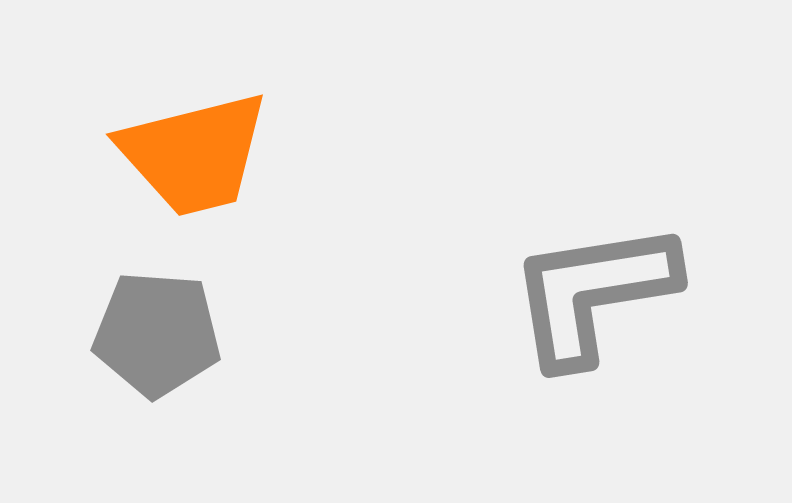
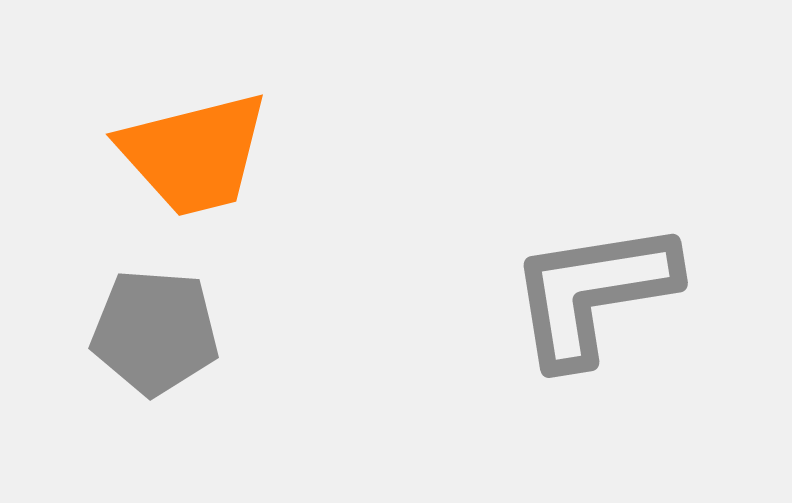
gray pentagon: moved 2 px left, 2 px up
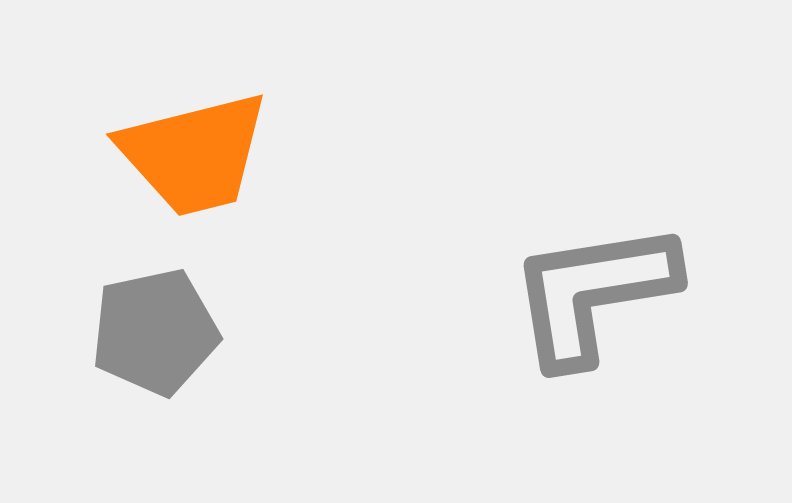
gray pentagon: rotated 16 degrees counterclockwise
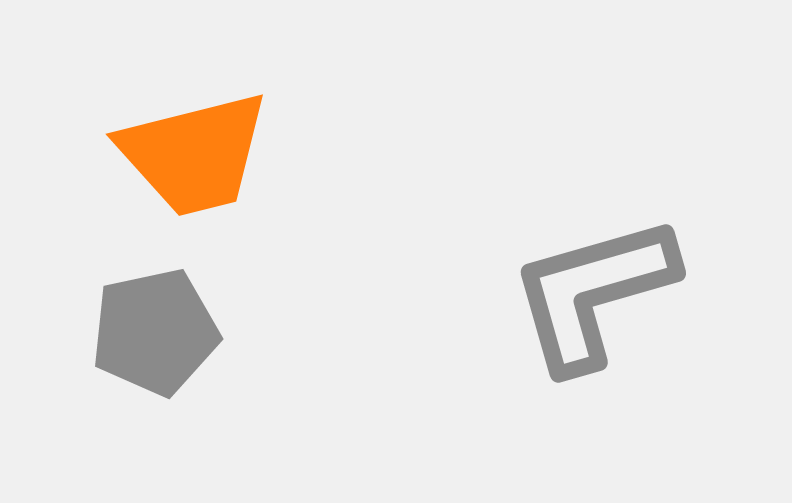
gray L-shape: rotated 7 degrees counterclockwise
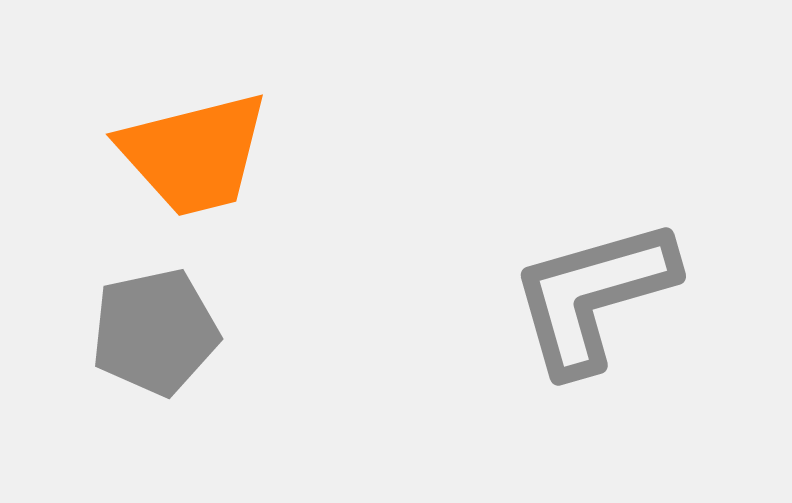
gray L-shape: moved 3 px down
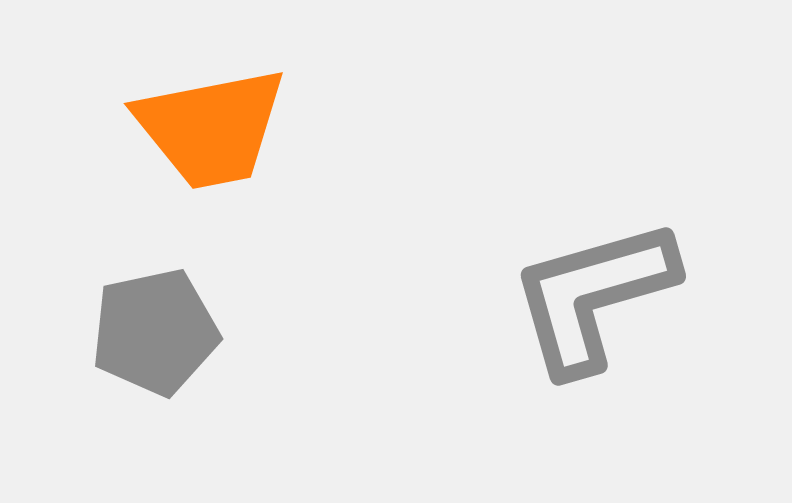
orange trapezoid: moved 17 px right, 26 px up; rotated 3 degrees clockwise
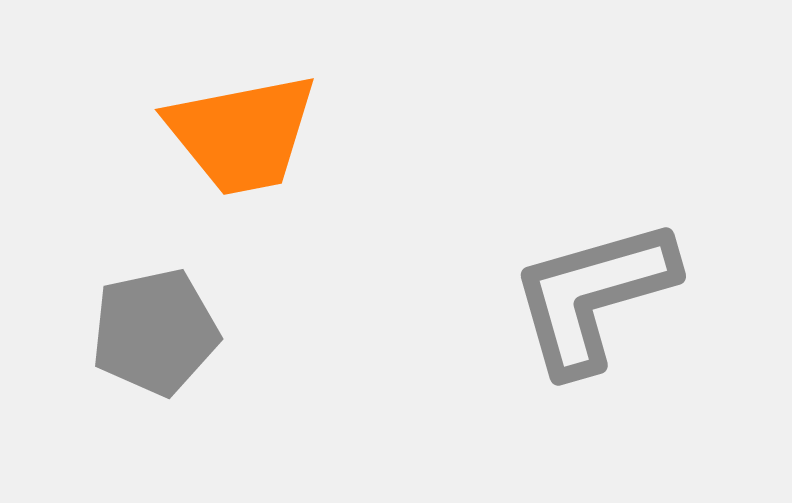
orange trapezoid: moved 31 px right, 6 px down
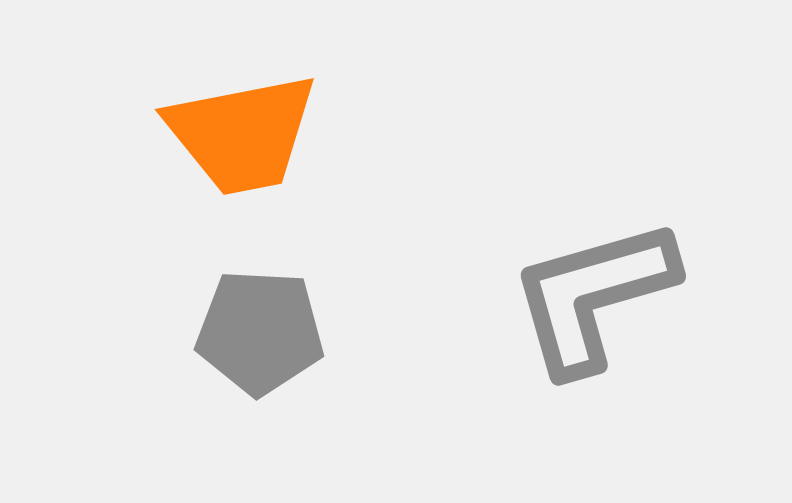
gray pentagon: moved 105 px right; rotated 15 degrees clockwise
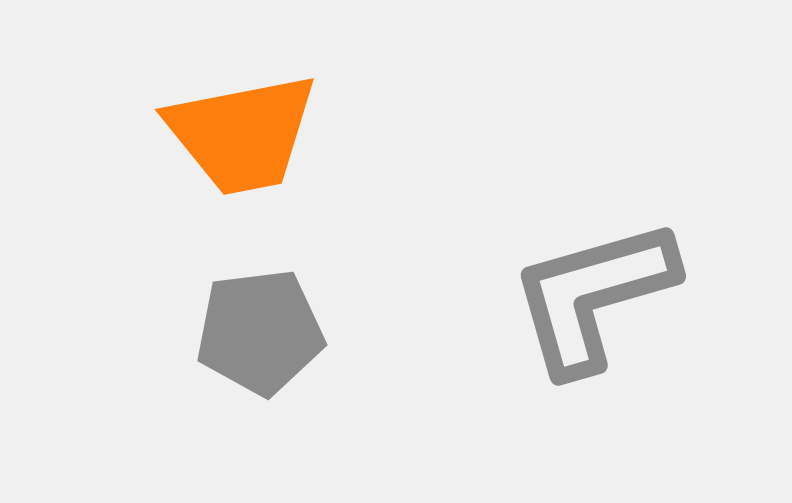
gray pentagon: rotated 10 degrees counterclockwise
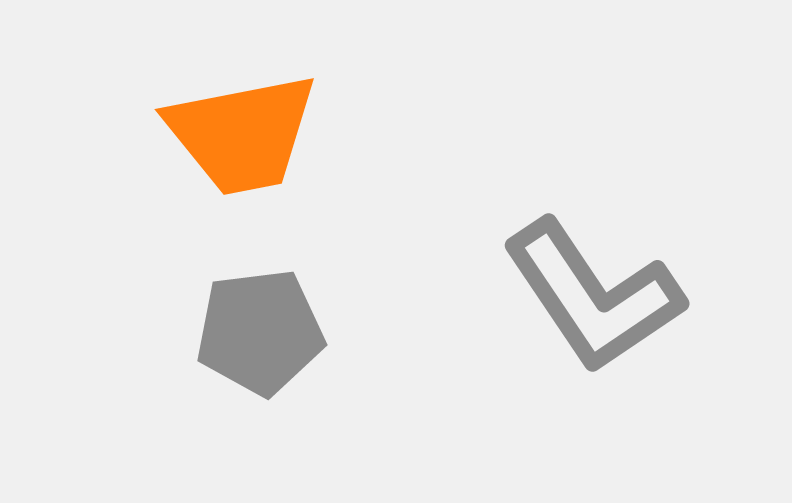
gray L-shape: rotated 108 degrees counterclockwise
